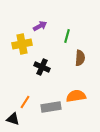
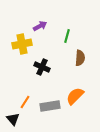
orange semicircle: moved 1 px left; rotated 36 degrees counterclockwise
gray rectangle: moved 1 px left, 1 px up
black triangle: rotated 32 degrees clockwise
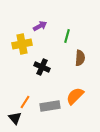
black triangle: moved 2 px right, 1 px up
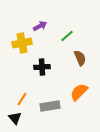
green line: rotated 32 degrees clockwise
yellow cross: moved 1 px up
brown semicircle: rotated 28 degrees counterclockwise
black cross: rotated 28 degrees counterclockwise
orange semicircle: moved 4 px right, 4 px up
orange line: moved 3 px left, 3 px up
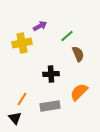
brown semicircle: moved 2 px left, 4 px up
black cross: moved 9 px right, 7 px down
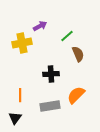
orange semicircle: moved 3 px left, 3 px down
orange line: moved 2 px left, 4 px up; rotated 32 degrees counterclockwise
black triangle: rotated 16 degrees clockwise
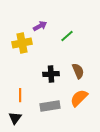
brown semicircle: moved 17 px down
orange semicircle: moved 3 px right, 3 px down
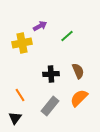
orange line: rotated 32 degrees counterclockwise
gray rectangle: rotated 42 degrees counterclockwise
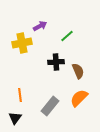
black cross: moved 5 px right, 12 px up
orange line: rotated 24 degrees clockwise
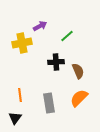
gray rectangle: moved 1 px left, 3 px up; rotated 48 degrees counterclockwise
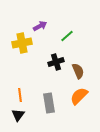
black cross: rotated 14 degrees counterclockwise
orange semicircle: moved 2 px up
black triangle: moved 3 px right, 3 px up
